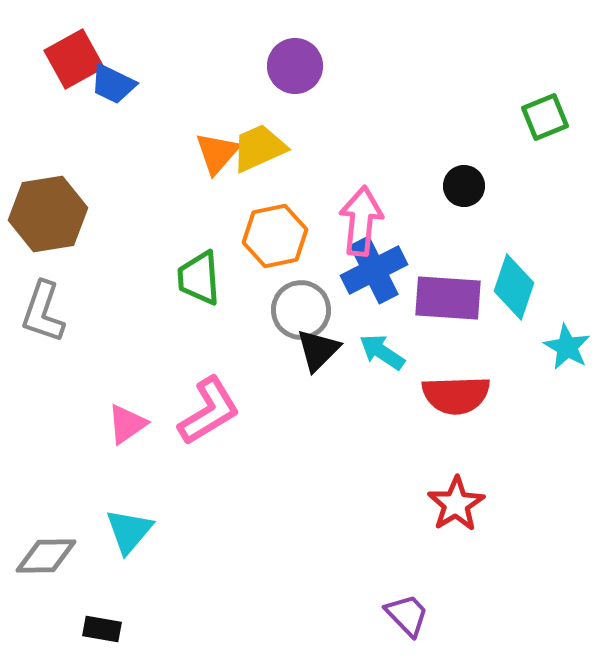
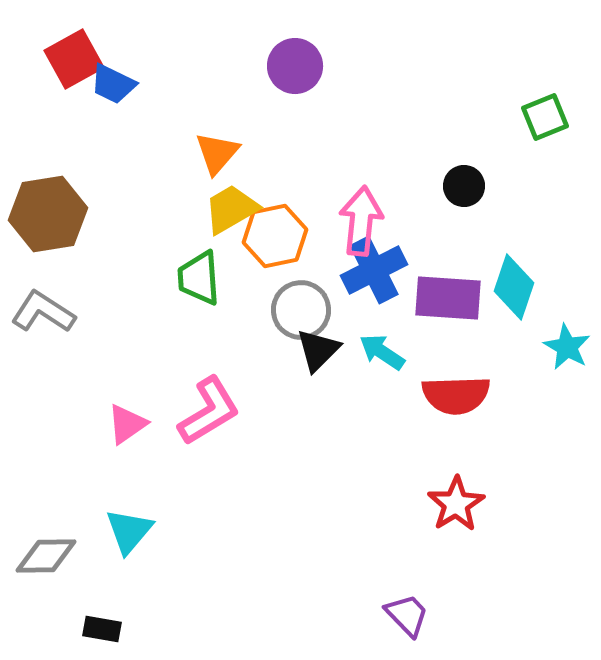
yellow trapezoid: moved 28 px left, 61 px down; rotated 6 degrees counterclockwise
gray L-shape: rotated 104 degrees clockwise
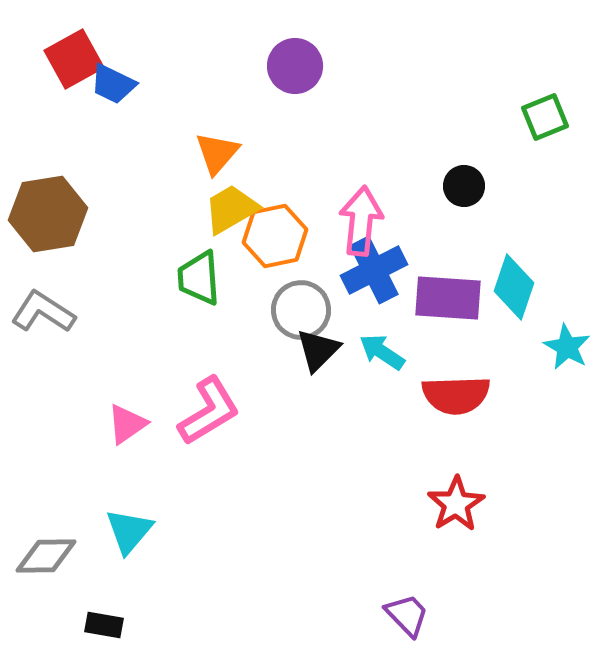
black rectangle: moved 2 px right, 4 px up
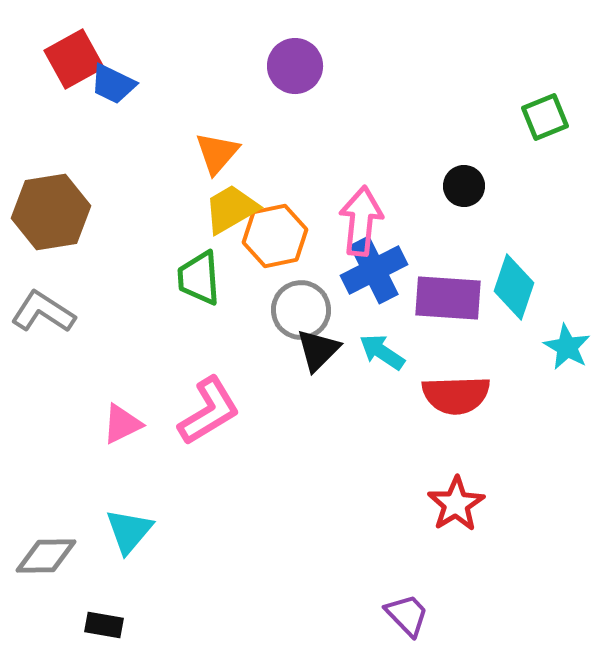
brown hexagon: moved 3 px right, 2 px up
pink triangle: moved 5 px left; rotated 9 degrees clockwise
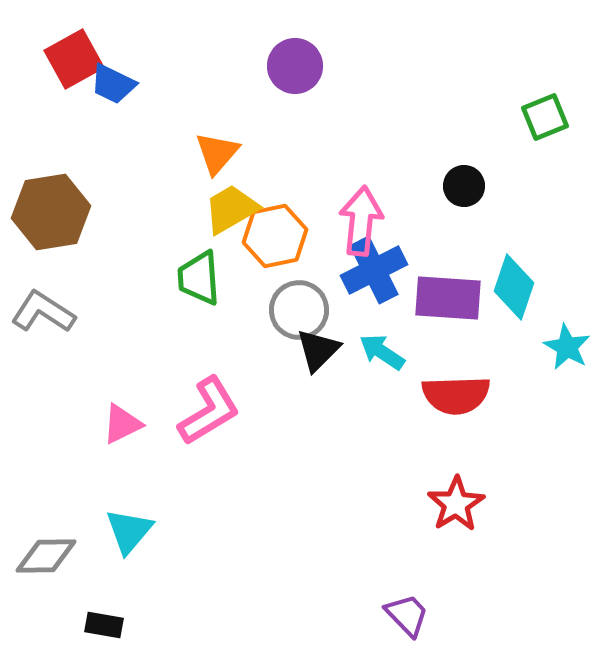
gray circle: moved 2 px left
